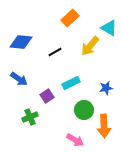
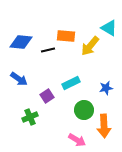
orange rectangle: moved 4 px left, 18 px down; rotated 48 degrees clockwise
black line: moved 7 px left, 2 px up; rotated 16 degrees clockwise
pink arrow: moved 2 px right
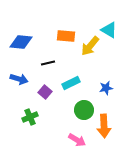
cyan triangle: moved 2 px down
black line: moved 13 px down
blue arrow: rotated 18 degrees counterclockwise
purple square: moved 2 px left, 4 px up; rotated 16 degrees counterclockwise
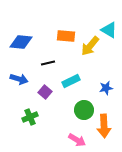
cyan rectangle: moved 2 px up
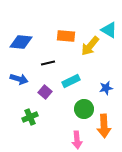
green circle: moved 1 px up
pink arrow: rotated 54 degrees clockwise
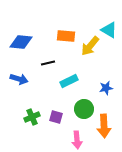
cyan rectangle: moved 2 px left
purple square: moved 11 px right, 25 px down; rotated 24 degrees counterclockwise
green cross: moved 2 px right
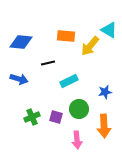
blue star: moved 1 px left, 4 px down
green circle: moved 5 px left
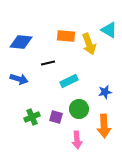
yellow arrow: moved 1 px left, 2 px up; rotated 60 degrees counterclockwise
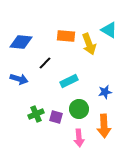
black line: moved 3 px left; rotated 32 degrees counterclockwise
green cross: moved 4 px right, 3 px up
pink arrow: moved 2 px right, 2 px up
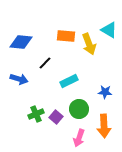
blue star: rotated 16 degrees clockwise
purple square: rotated 24 degrees clockwise
pink arrow: rotated 24 degrees clockwise
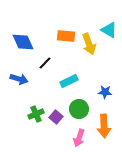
blue diamond: moved 2 px right; rotated 60 degrees clockwise
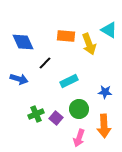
purple square: moved 1 px down
